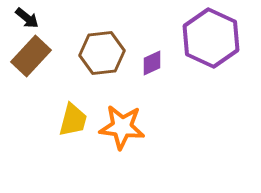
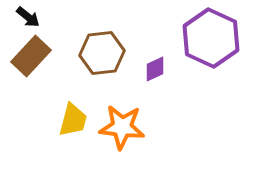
black arrow: moved 1 px right, 1 px up
purple diamond: moved 3 px right, 6 px down
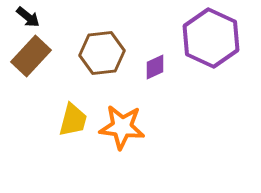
purple diamond: moved 2 px up
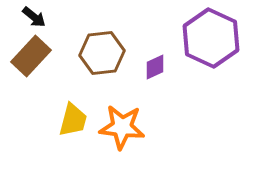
black arrow: moved 6 px right
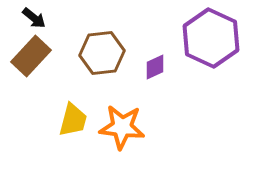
black arrow: moved 1 px down
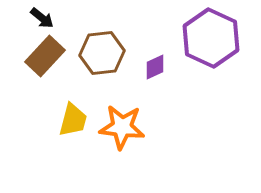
black arrow: moved 8 px right
brown rectangle: moved 14 px right
